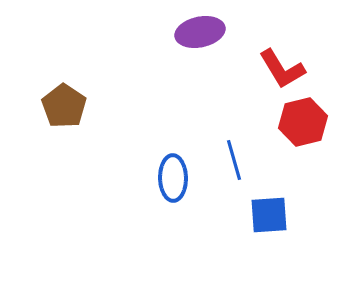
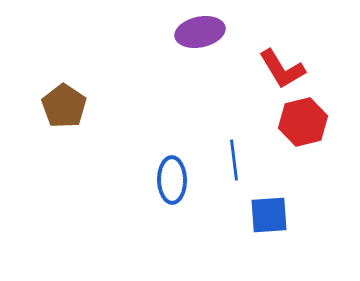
blue line: rotated 9 degrees clockwise
blue ellipse: moved 1 px left, 2 px down
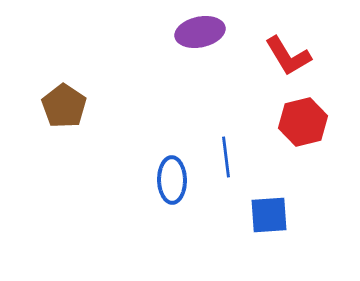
red L-shape: moved 6 px right, 13 px up
blue line: moved 8 px left, 3 px up
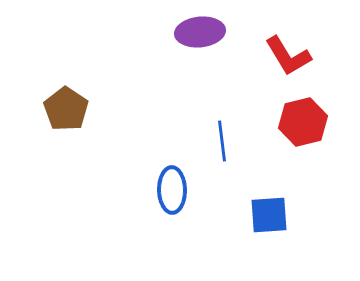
purple ellipse: rotated 6 degrees clockwise
brown pentagon: moved 2 px right, 3 px down
blue line: moved 4 px left, 16 px up
blue ellipse: moved 10 px down
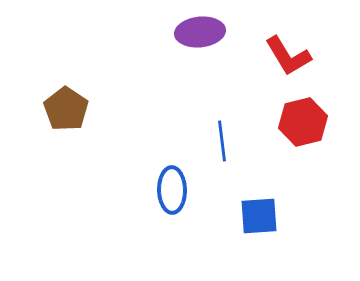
blue square: moved 10 px left, 1 px down
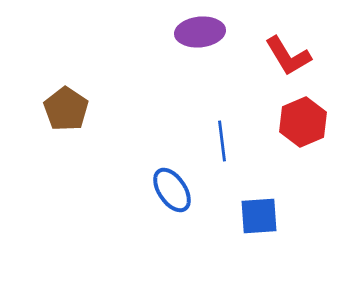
red hexagon: rotated 9 degrees counterclockwise
blue ellipse: rotated 33 degrees counterclockwise
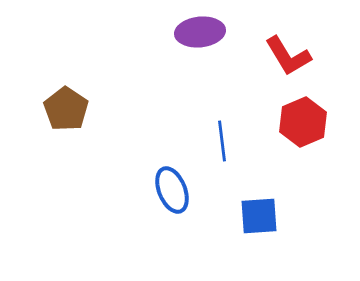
blue ellipse: rotated 12 degrees clockwise
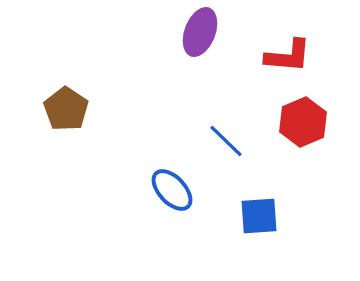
purple ellipse: rotated 63 degrees counterclockwise
red L-shape: rotated 54 degrees counterclockwise
blue line: moved 4 px right; rotated 39 degrees counterclockwise
blue ellipse: rotated 21 degrees counterclockwise
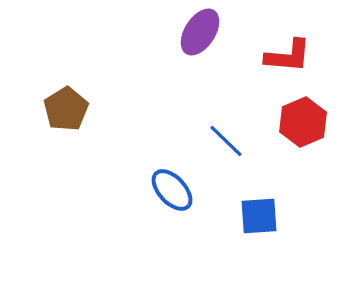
purple ellipse: rotated 12 degrees clockwise
brown pentagon: rotated 6 degrees clockwise
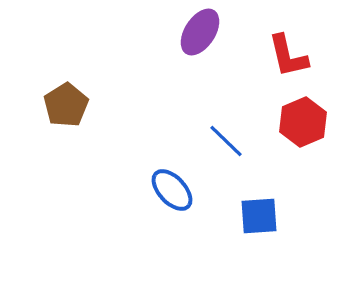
red L-shape: rotated 72 degrees clockwise
brown pentagon: moved 4 px up
